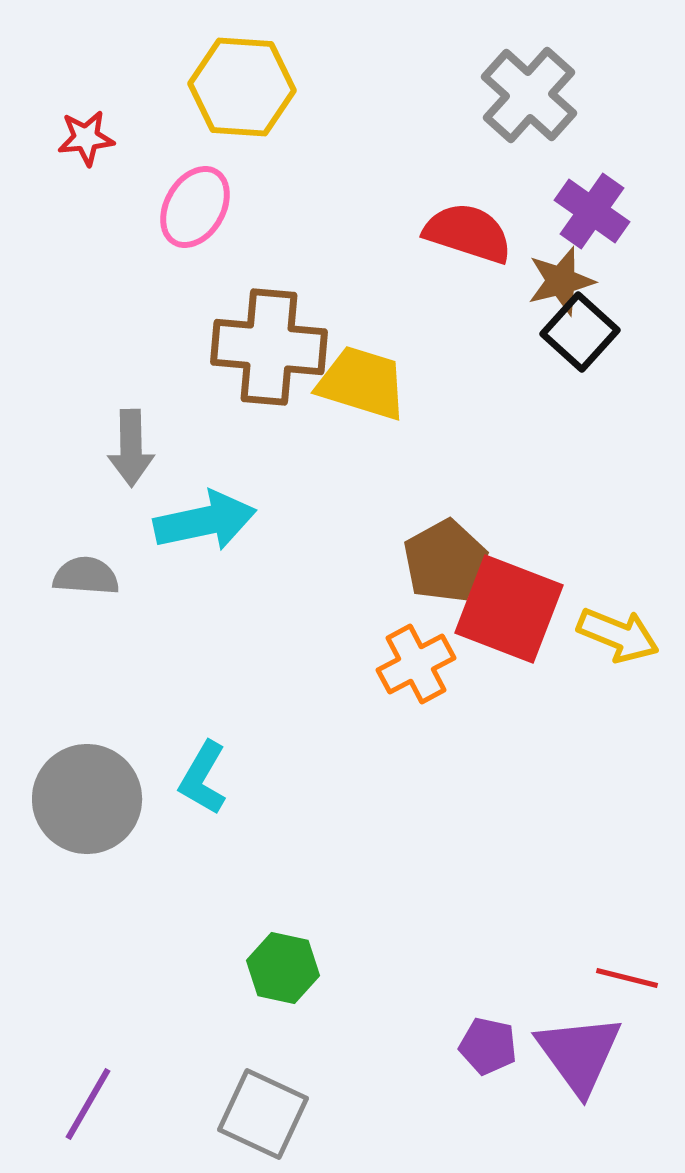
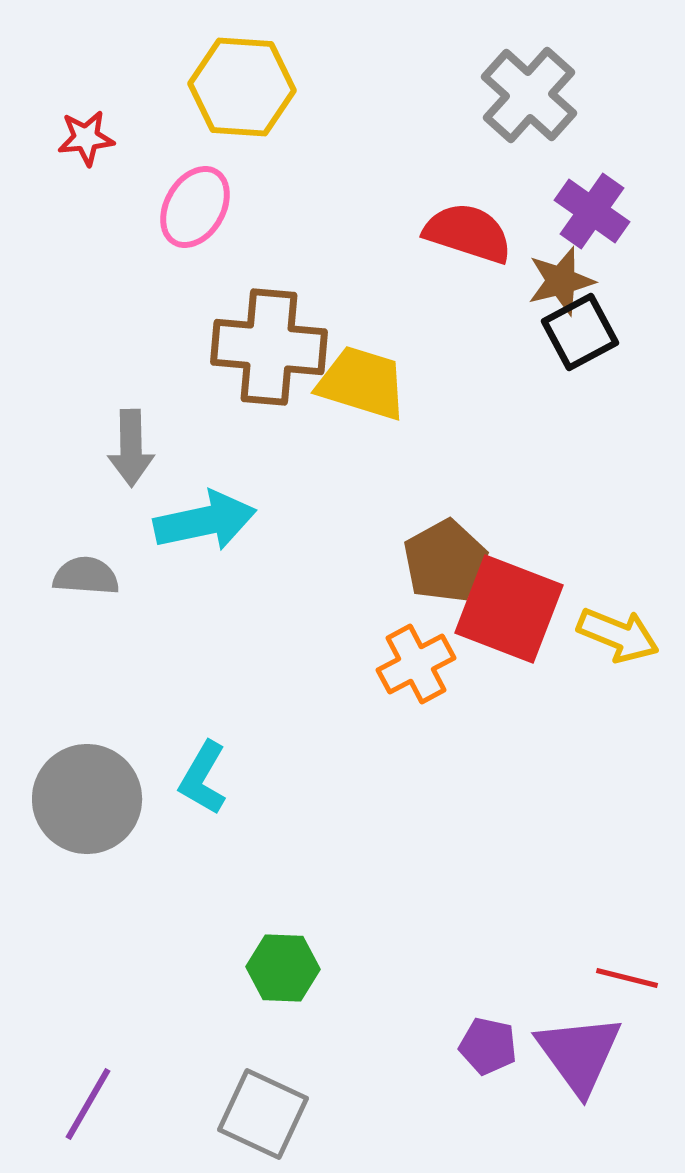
black square: rotated 20 degrees clockwise
green hexagon: rotated 10 degrees counterclockwise
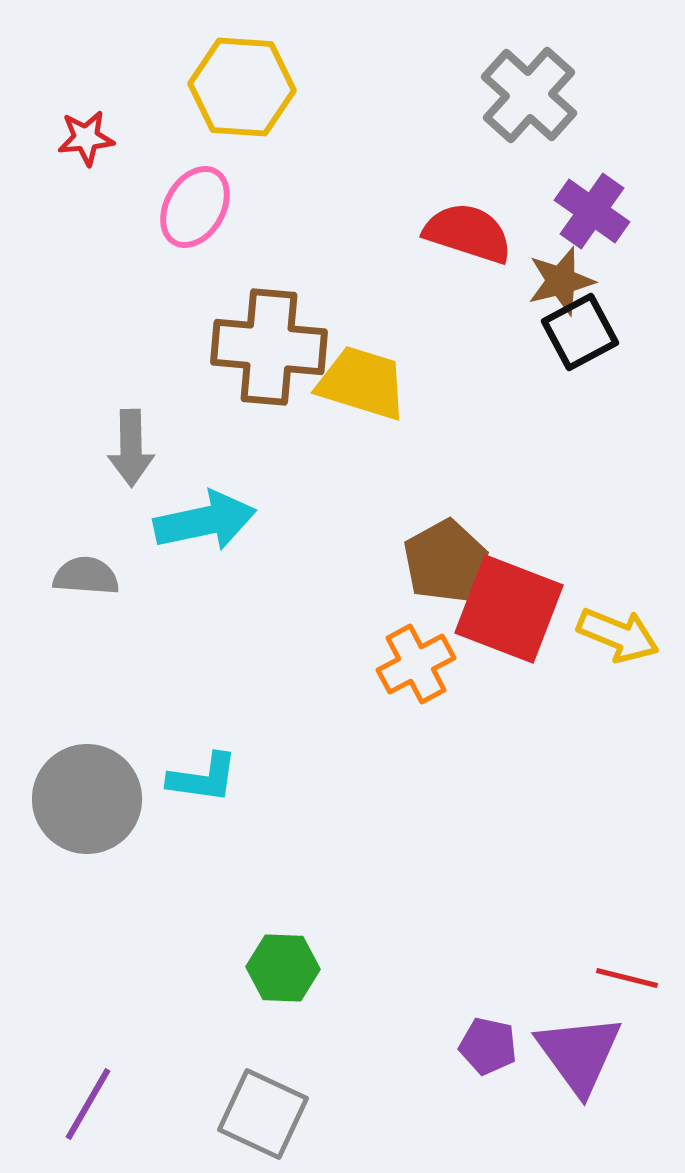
cyan L-shape: rotated 112 degrees counterclockwise
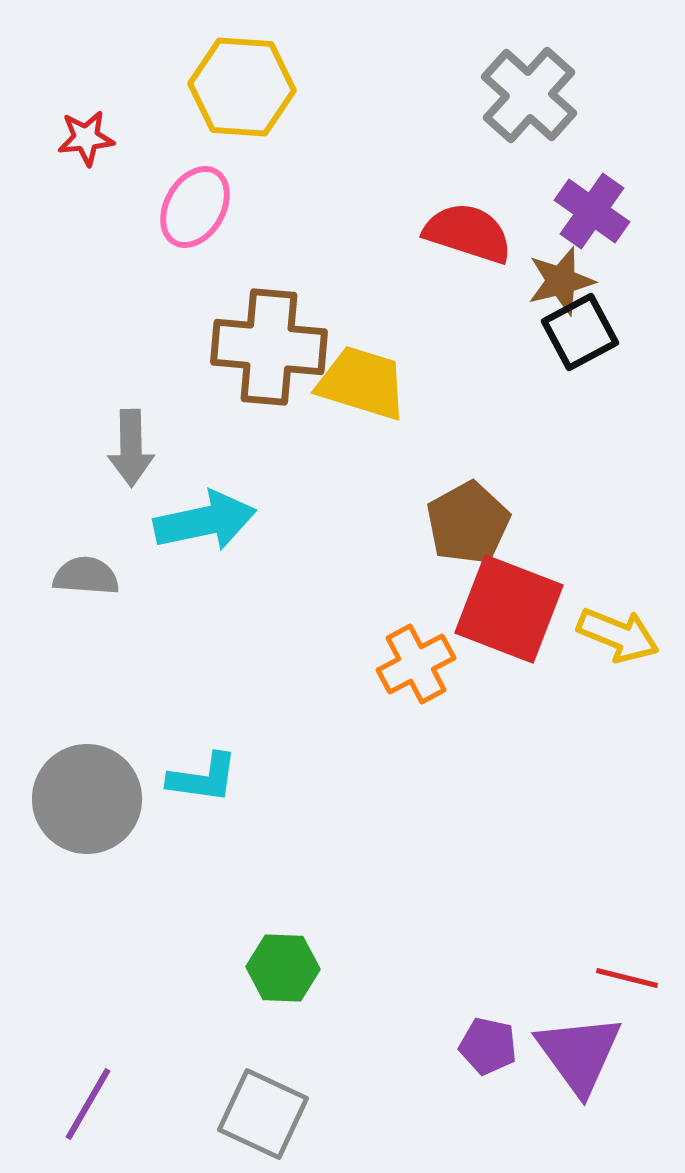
brown pentagon: moved 23 px right, 38 px up
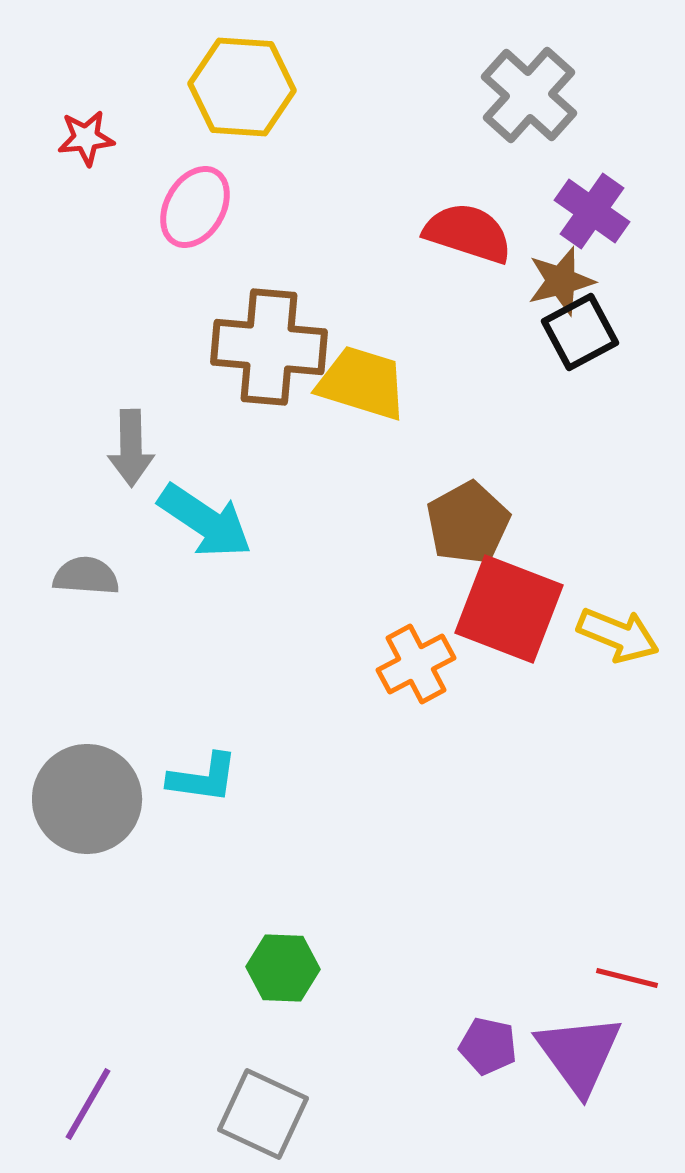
cyan arrow: rotated 46 degrees clockwise
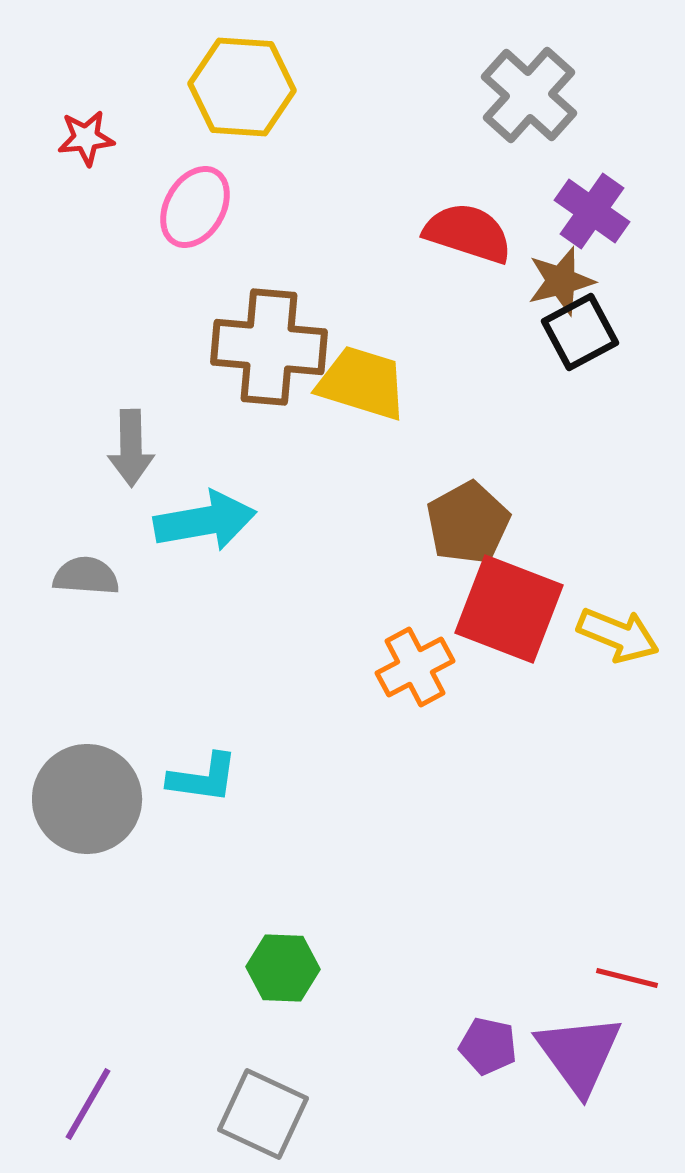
cyan arrow: rotated 44 degrees counterclockwise
orange cross: moved 1 px left, 3 px down
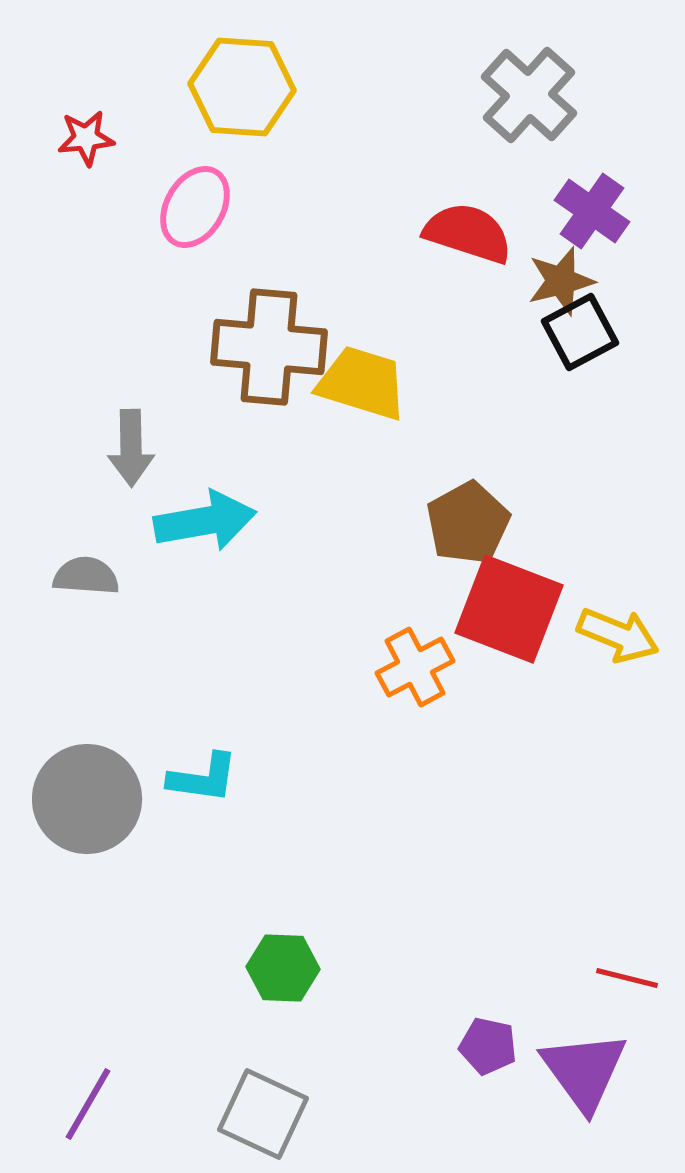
purple triangle: moved 5 px right, 17 px down
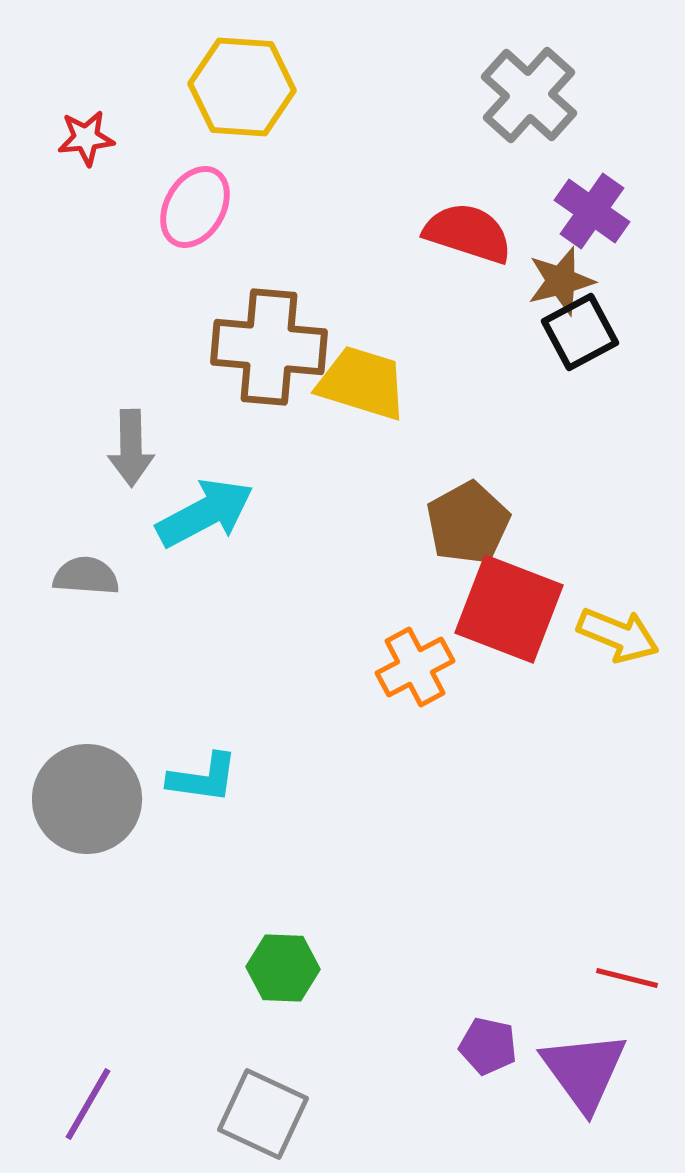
cyan arrow: moved 8 px up; rotated 18 degrees counterclockwise
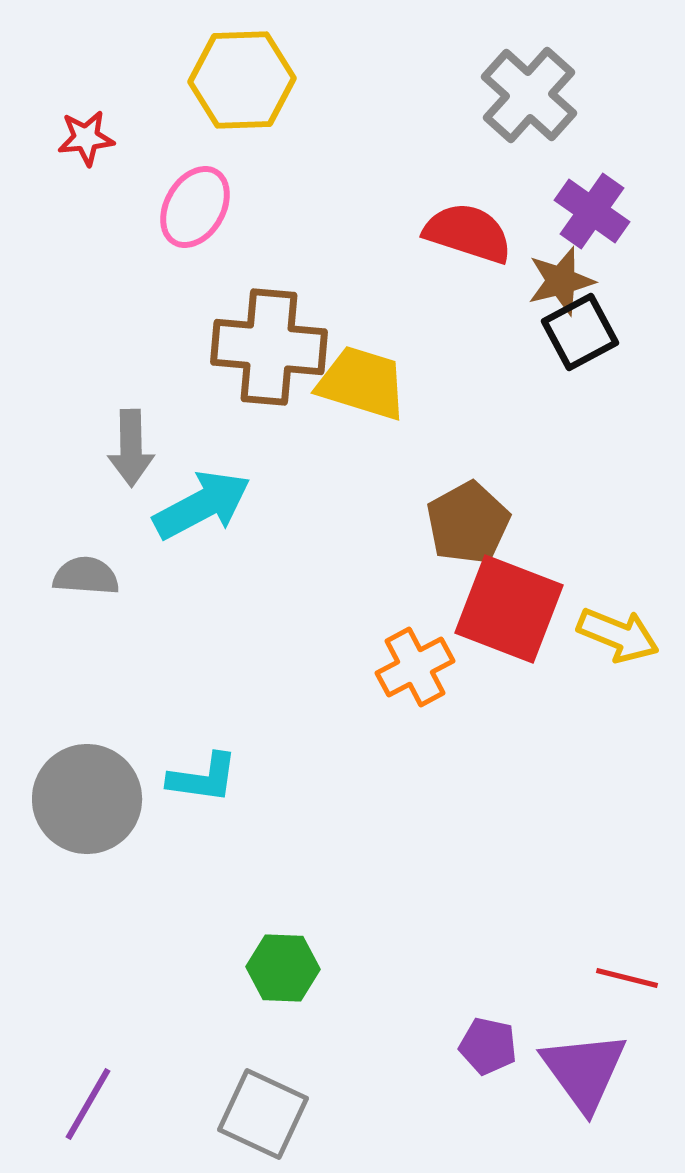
yellow hexagon: moved 7 px up; rotated 6 degrees counterclockwise
cyan arrow: moved 3 px left, 8 px up
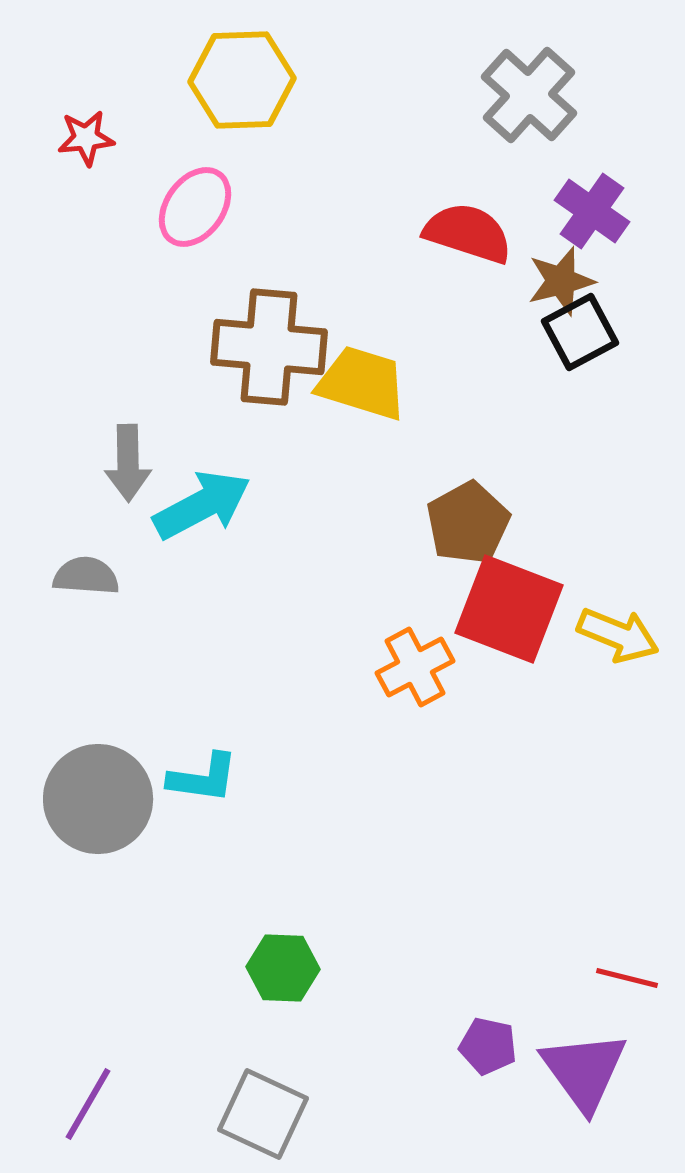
pink ellipse: rotated 6 degrees clockwise
gray arrow: moved 3 px left, 15 px down
gray circle: moved 11 px right
